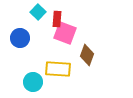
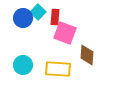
red rectangle: moved 2 px left, 2 px up
blue circle: moved 3 px right, 20 px up
brown diamond: rotated 15 degrees counterclockwise
cyan circle: moved 10 px left, 17 px up
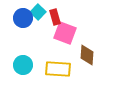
red rectangle: rotated 21 degrees counterclockwise
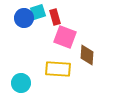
cyan square: rotated 28 degrees clockwise
blue circle: moved 1 px right
pink square: moved 4 px down
cyan circle: moved 2 px left, 18 px down
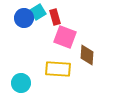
cyan square: rotated 14 degrees counterclockwise
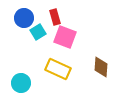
cyan square: moved 20 px down
brown diamond: moved 14 px right, 12 px down
yellow rectangle: rotated 20 degrees clockwise
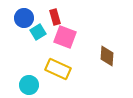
brown diamond: moved 6 px right, 11 px up
cyan circle: moved 8 px right, 2 px down
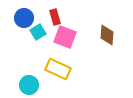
brown diamond: moved 21 px up
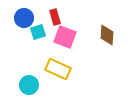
cyan square: rotated 14 degrees clockwise
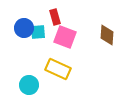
blue circle: moved 10 px down
cyan square: rotated 14 degrees clockwise
